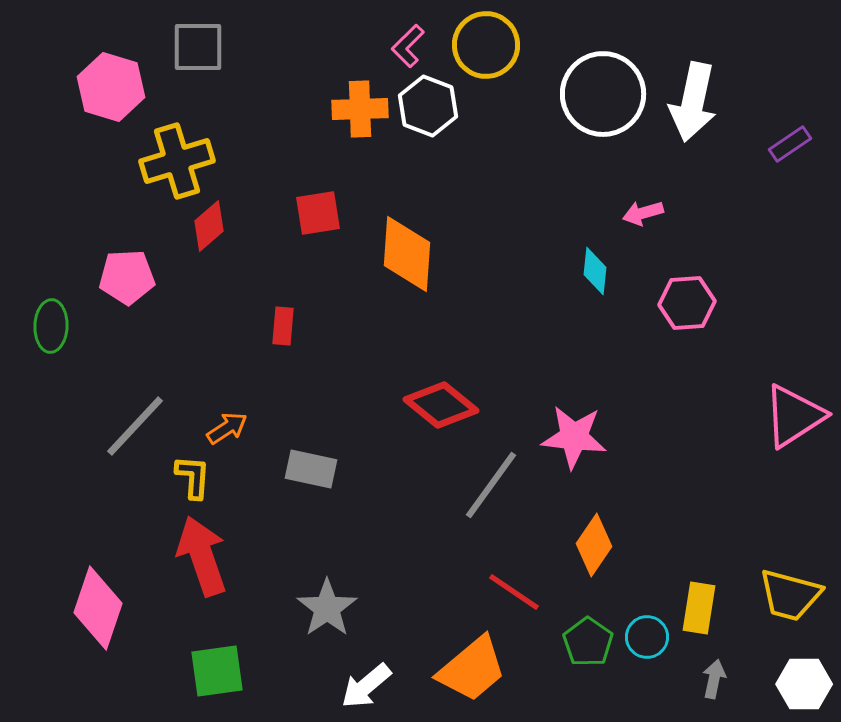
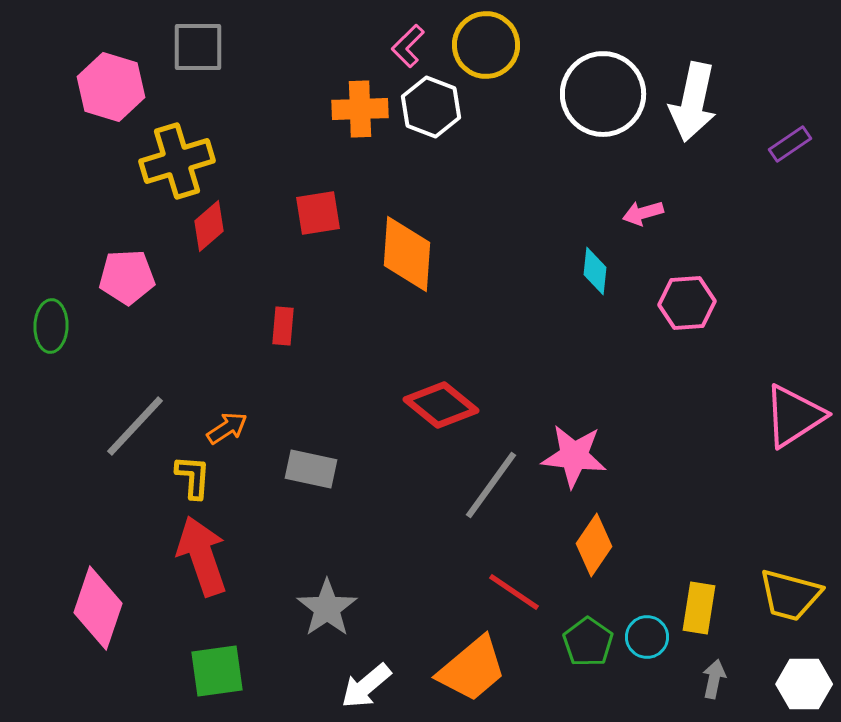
white hexagon at (428, 106): moved 3 px right, 1 px down
pink star at (574, 437): moved 19 px down
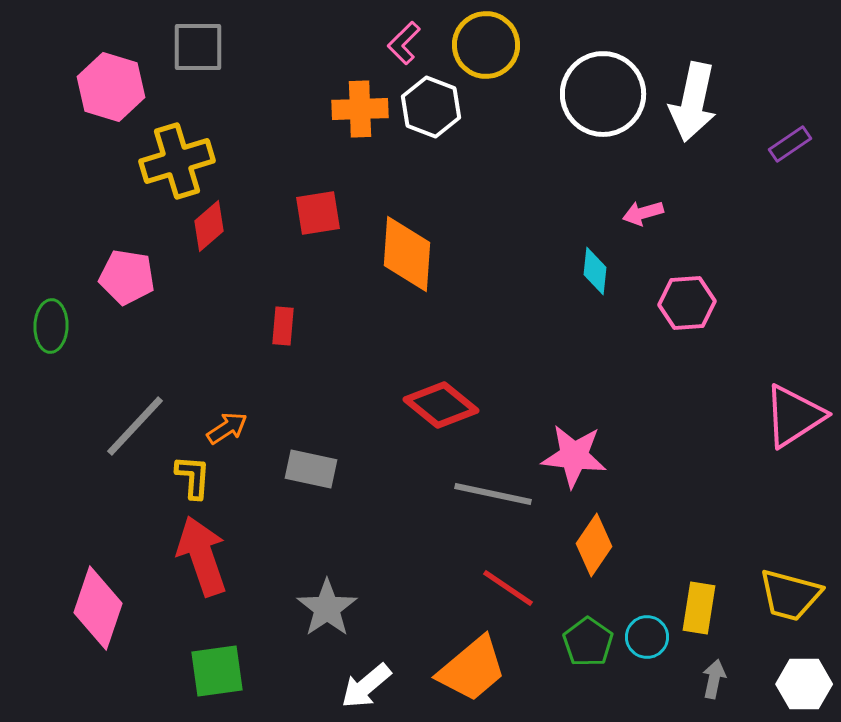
pink L-shape at (408, 46): moved 4 px left, 3 px up
pink pentagon at (127, 277): rotated 12 degrees clockwise
gray line at (491, 485): moved 2 px right, 9 px down; rotated 66 degrees clockwise
red line at (514, 592): moved 6 px left, 4 px up
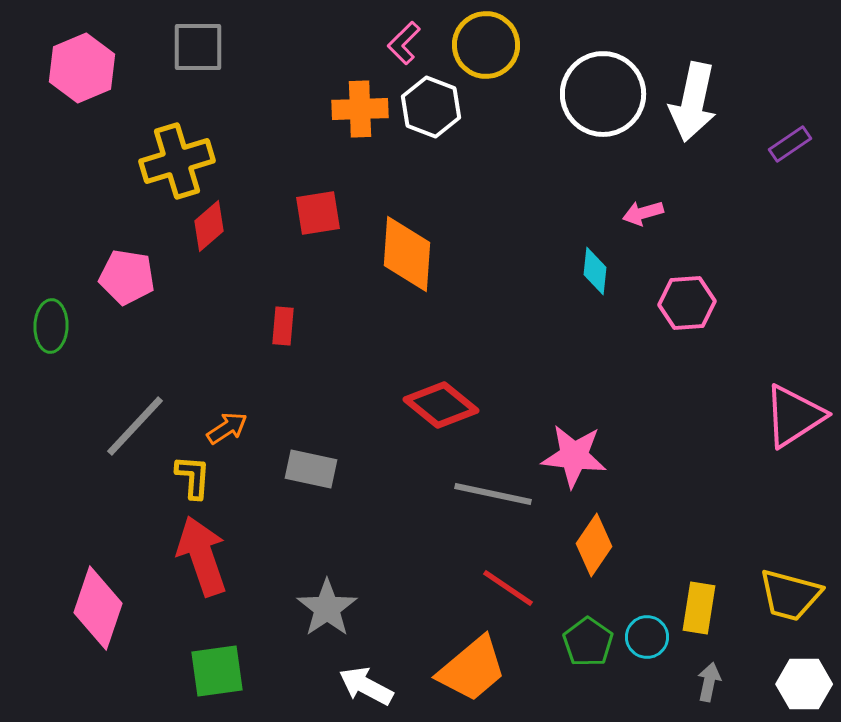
pink hexagon at (111, 87): moved 29 px left, 19 px up; rotated 20 degrees clockwise
gray arrow at (714, 679): moved 5 px left, 3 px down
white arrow at (366, 686): rotated 68 degrees clockwise
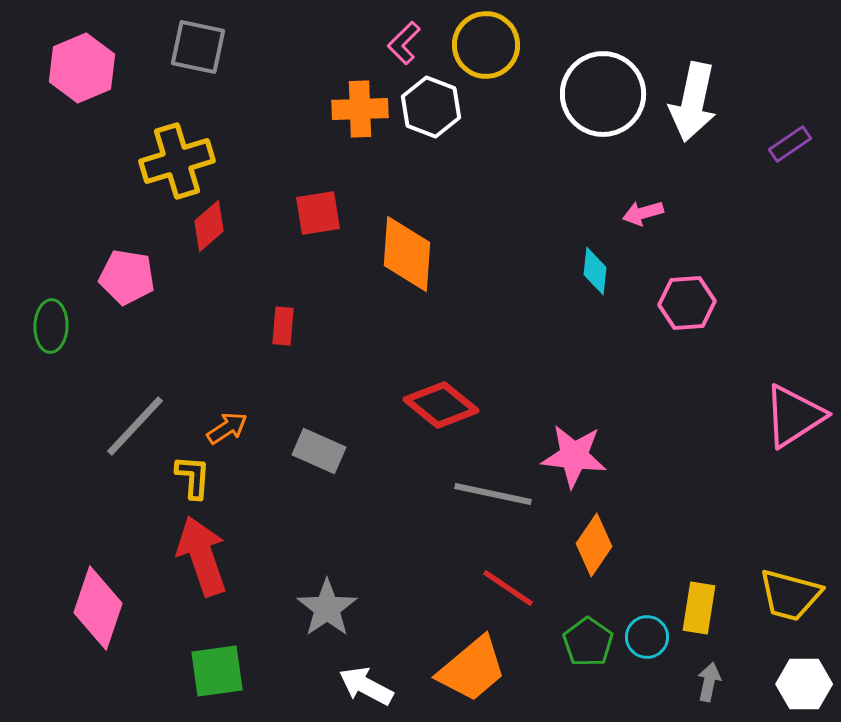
gray square at (198, 47): rotated 12 degrees clockwise
gray rectangle at (311, 469): moved 8 px right, 18 px up; rotated 12 degrees clockwise
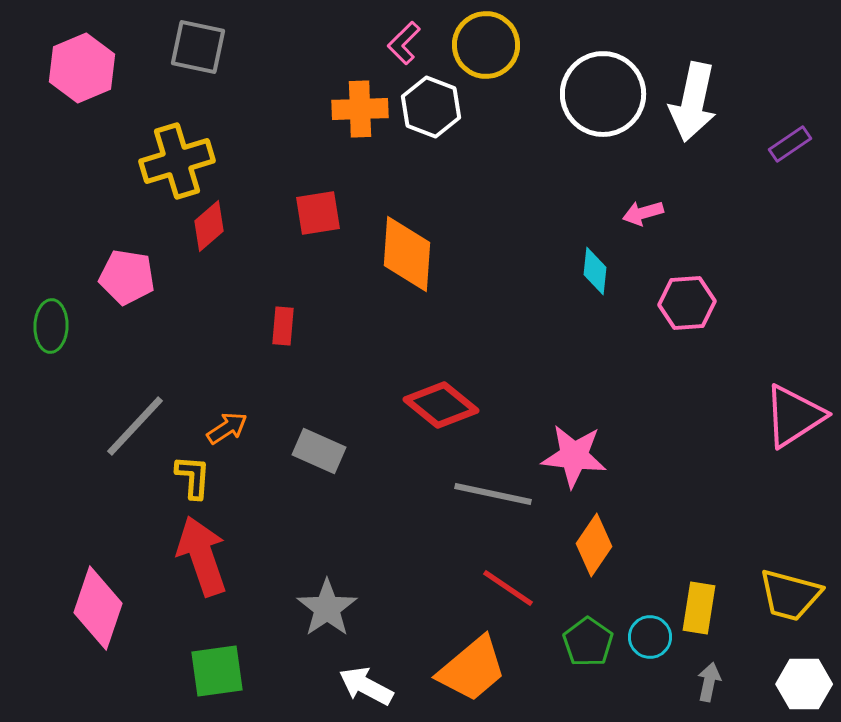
cyan circle at (647, 637): moved 3 px right
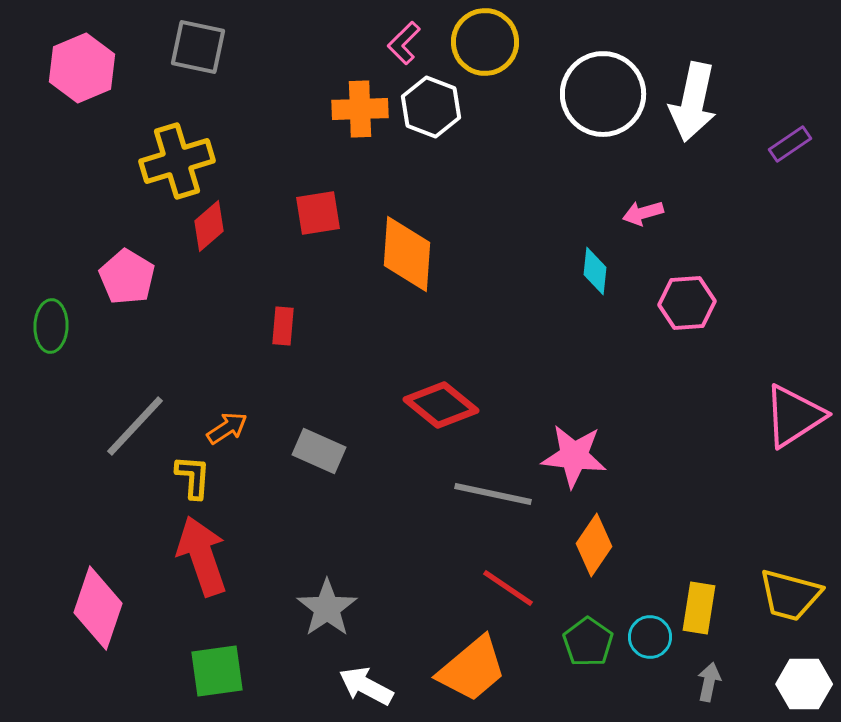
yellow circle at (486, 45): moved 1 px left, 3 px up
pink pentagon at (127, 277): rotated 22 degrees clockwise
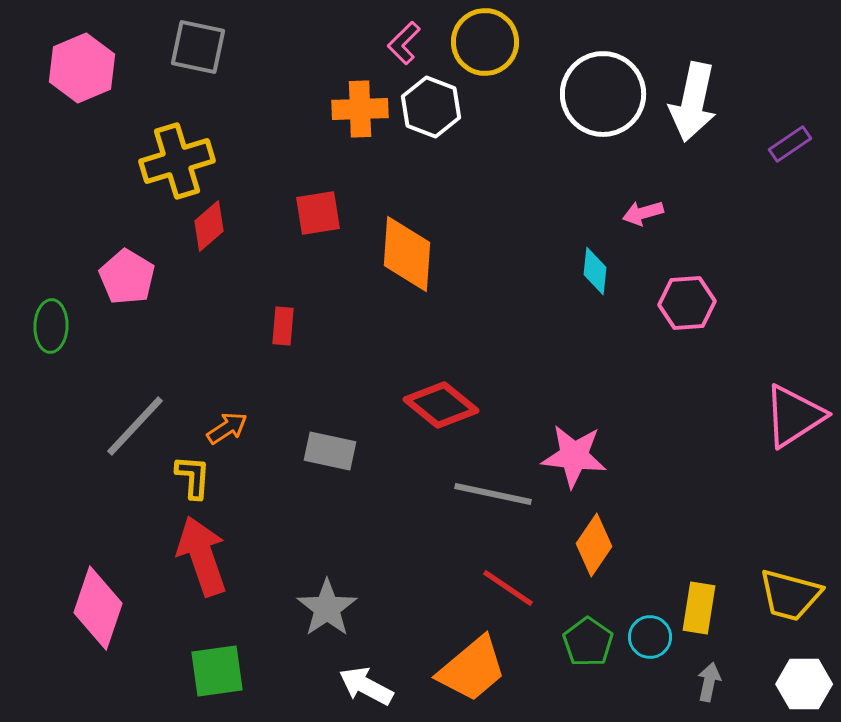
gray rectangle at (319, 451): moved 11 px right; rotated 12 degrees counterclockwise
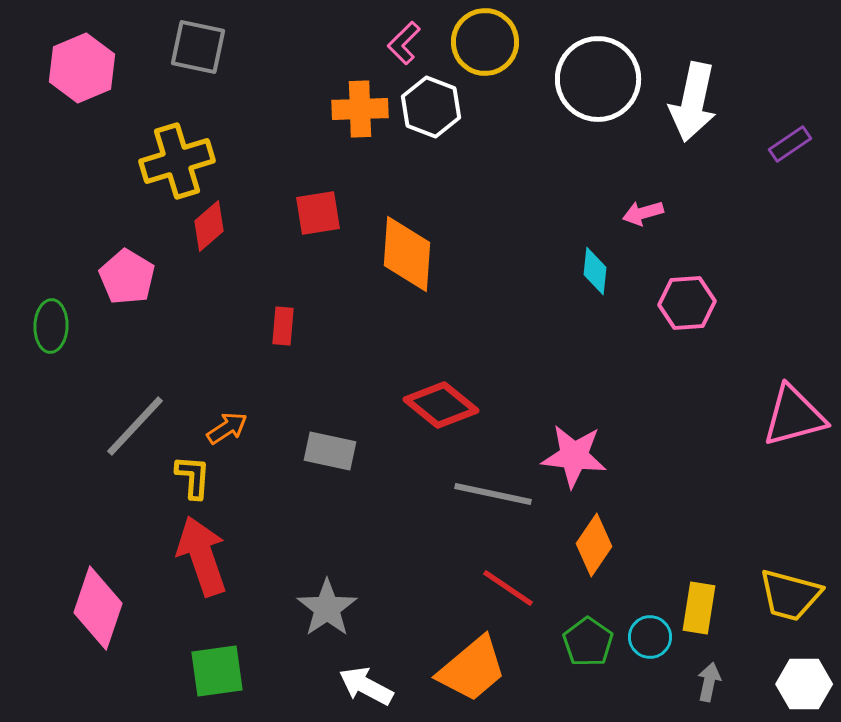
white circle at (603, 94): moved 5 px left, 15 px up
pink triangle at (794, 416): rotated 18 degrees clockwise
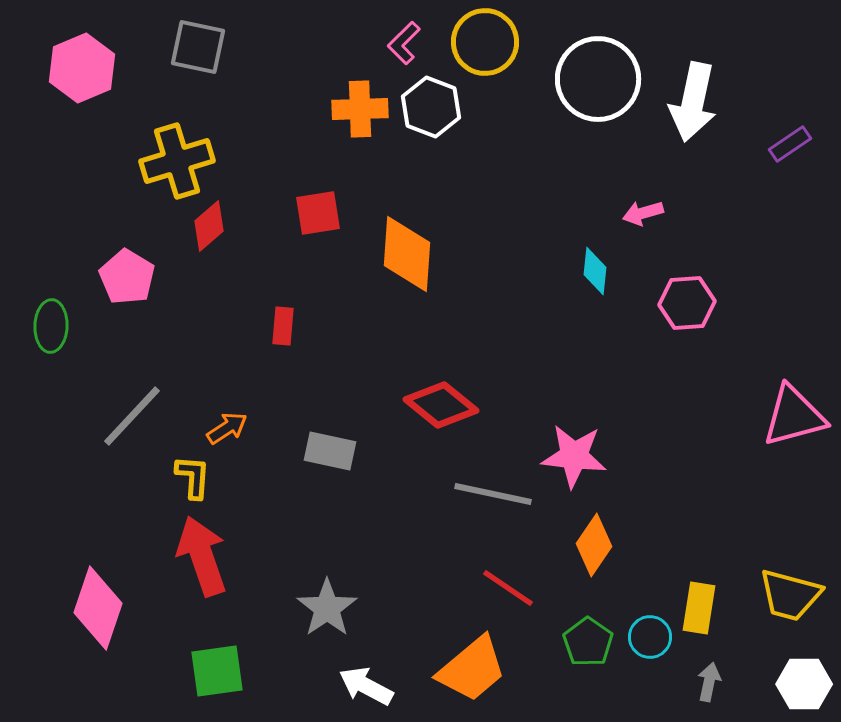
gray line at (135, 426): moved 3 px left, 10 px up
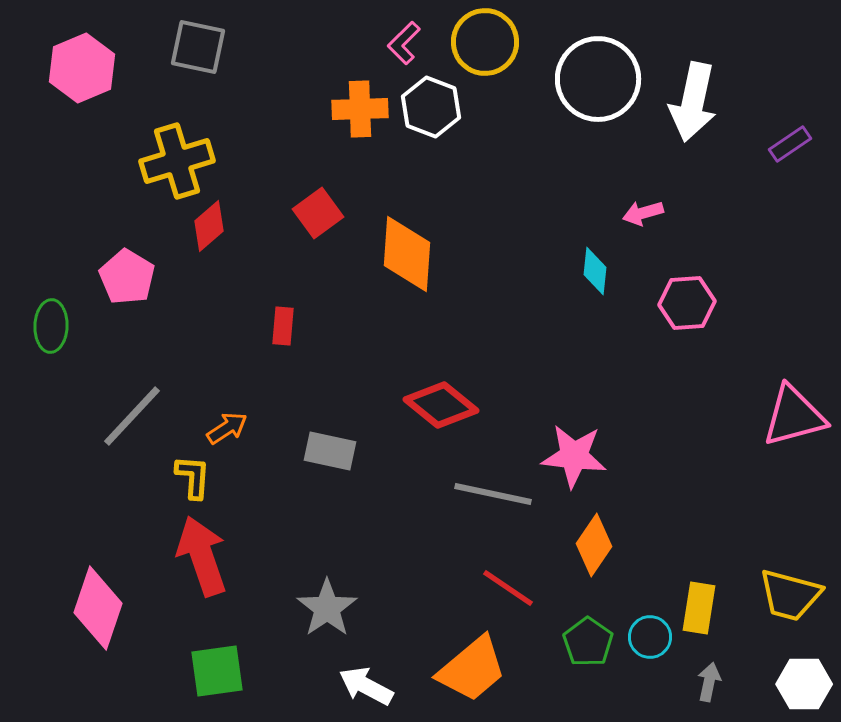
red square at (318, 213): rotated 27 degrees counterclockwise
